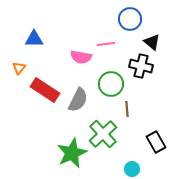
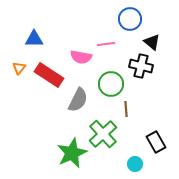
red rectangle: moved 4 px right, 15 px up
brown line: moved 1 px left
cyan circle: moved 3 px right, 5 px up
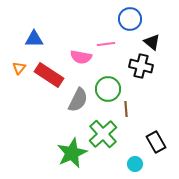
green circle: moved 3 px left, 5 px down
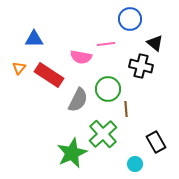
black triangle: moved 3 px right, 1 px down
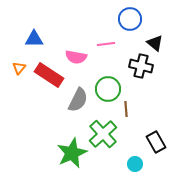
pink semicircle: moved 5 px left
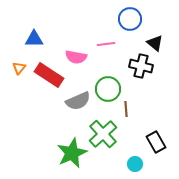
gray semicircle: moved 1 px down; rotated 40 degrees clockwise
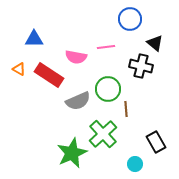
pink line: moved 3 px down
orange triangle: moved 1 px down; rotated 40 degrees counterclockwise
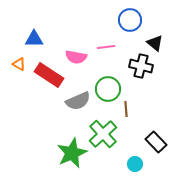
blue circle: moved 1 px down
orange triangle: moved 5 px up
black rectangle: rotated 15 degrees counterclockwise
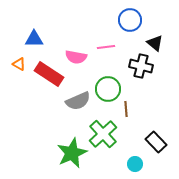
red rectangle: moved 1 px up
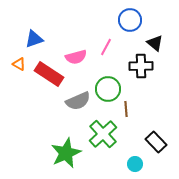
blue triangle: rotated 18 degrees counterclockwise
pink line: rotated 54 degrees counterclockwise
pink semicircle: rotated 25 degrees counterclockwise
black cross: rotated 15 degrees counterclockwise
green star: moved 6 px left
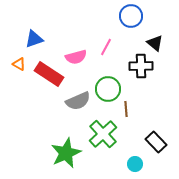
blue circle: moved 1 px right, 4 px up
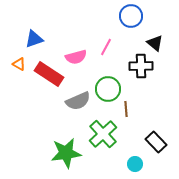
green star: rotated 16 degrees clockwise
